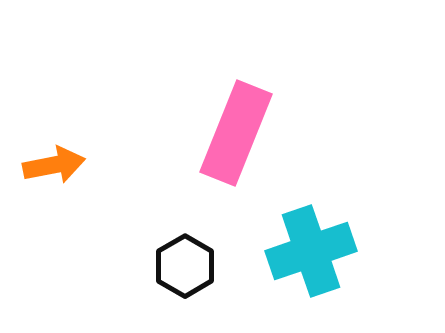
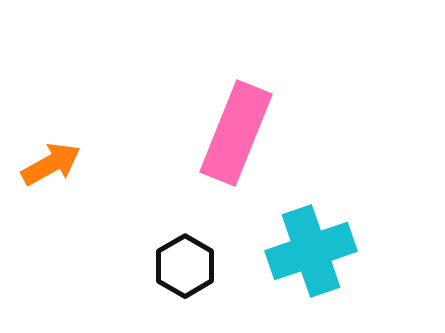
orange arrow: moved 3 px left, 1 px up; rotated 18 degrees counterclockwise
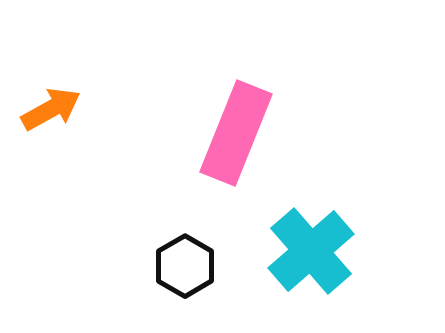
orange arrow: moved 55 px up
cyan cross: rotated 22 degrees counterclockwise
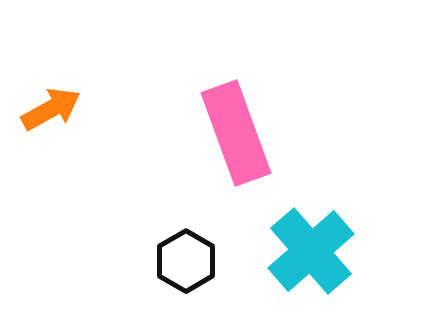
pink rectangle: rotated 42 degrees counterclockwise
black hexagon: moved 1 px right, 5 px up
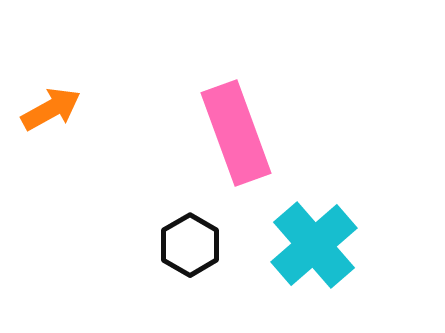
cyan cross: moved 3 px right, 6 px up
black hexagon: moved 4 px right, 16 px up
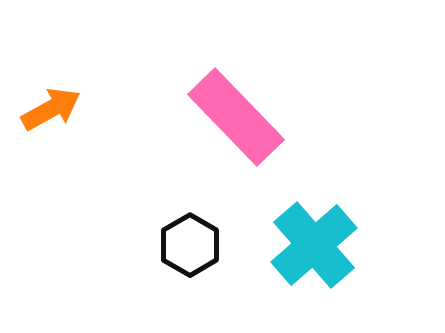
pink rectangle: moved 16 px up; rotated 24 degrees counterclockwise
